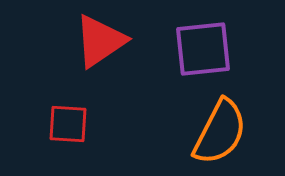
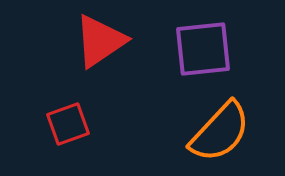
red square: rotated 24 degrees counterclockwise
orange semicircle: rotated 16 degrees clockwise
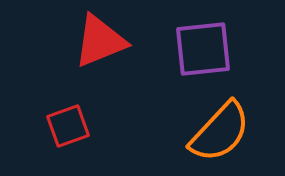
red triangle: rotated 12 degrees clockwise
red square: moved 2 px down
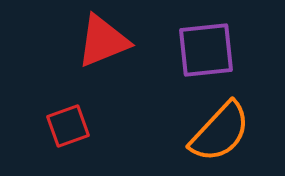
red triangle: moved 3 px right
purple square: moved 3 px right, 1 px down
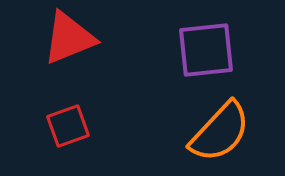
red triangle: moved 34 px left, 3 px up
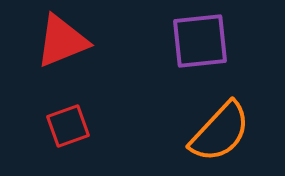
red triangle: moved 7 px left, 3 px down
purple square: moved 6 px left, 9 px up
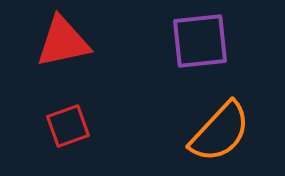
red triangle: moved 1 px right, 1 px down; rotated 10 degrees clockwise
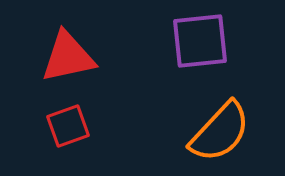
red triangle: moved 5 px right, 15 px down
